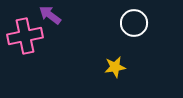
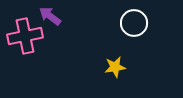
purple arrow: moved 1 px down
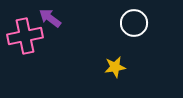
purple arrow: moved 2 px down
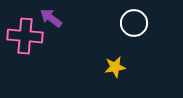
purple arrow: moved 1 px right
pink cross: rotated 16 degrees clockwise
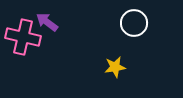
purple arrow: moved 4 px left, 4 px down
pink cross: moved 2 px left, 1 px down; rotated 8 degrees clockwise
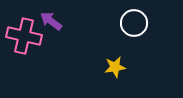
purple arrow: moved 4 px right, 1 px up
pink cross: moved 1 px right, 1 px up
